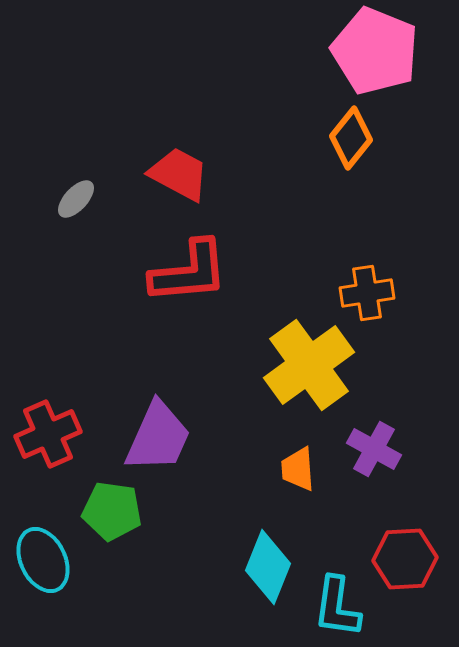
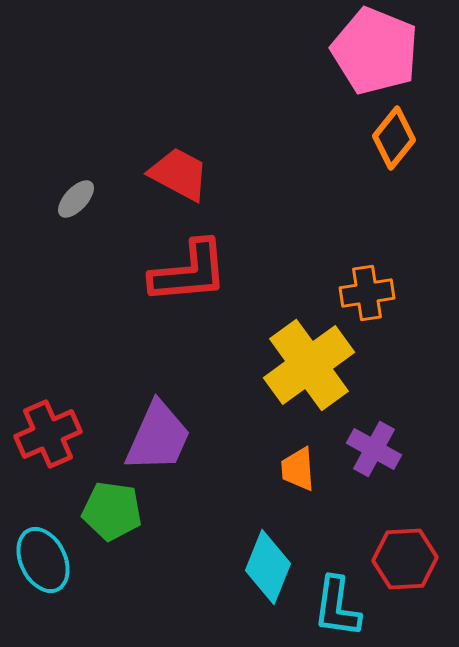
orange diamond: moved 43 px right
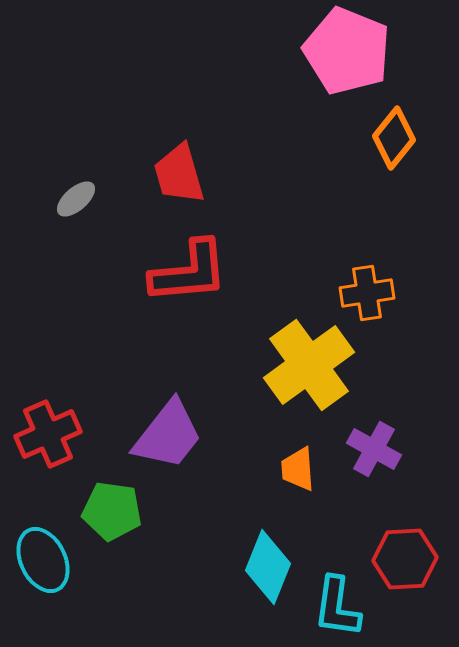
pink pentagon: moved 28 px left
red trapezoid: rotated 134 degrees counterclockwise
gray ellipse: rotated 6 degrees clockwise
purple trapezoid: moved 10 px right, 2 px up; rotated 14 degrees clockwise
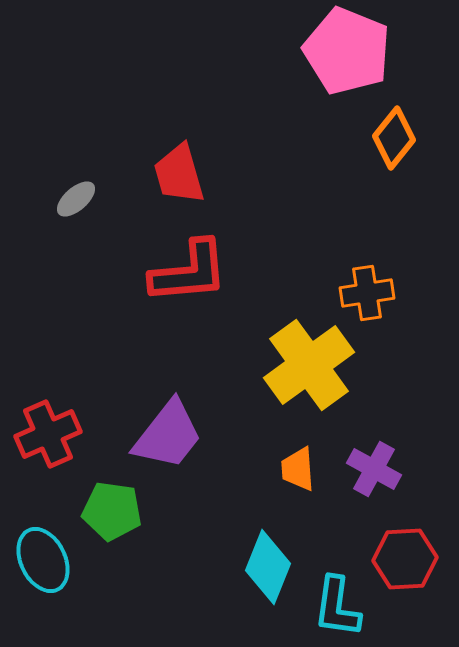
purple cross: moved 20 px down
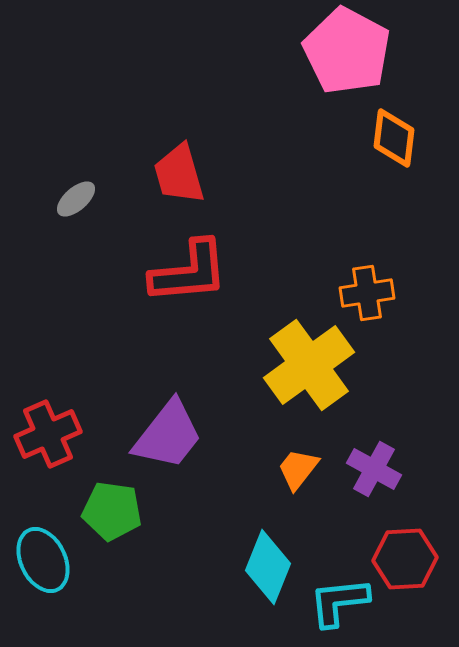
pink pentagon: rotated 6 degrees clockwise
orange diamond: rotated 32 degrees counterclockwise
orange trapezoid: rotated 42 degrees clockwise
cyan L-shape: moved 2 px right, 5 px up; rotated 76 degrees clockwise
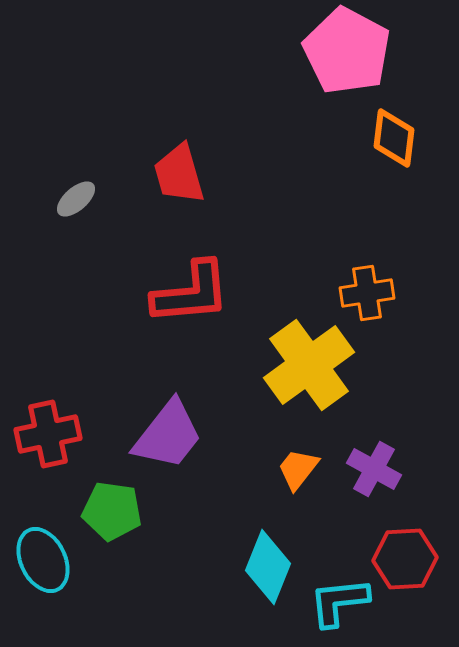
red L-shape: moved 2 px right, 21 px down
red cross: rotated 12 degrees clockwise
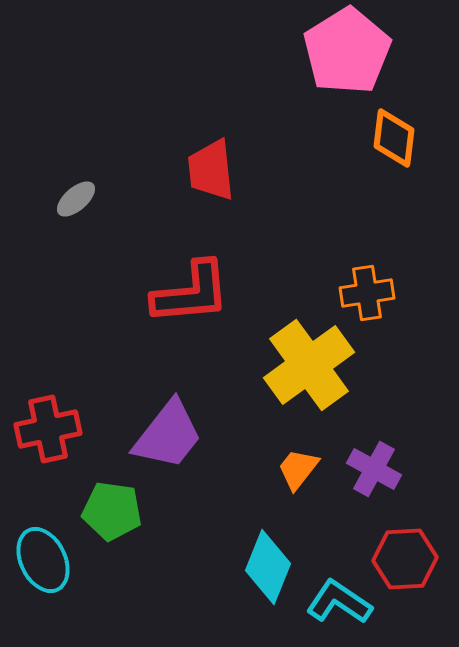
pink pentagon: rotated 12 degrees clockwise
red trapezoid: moved 32 px right, 4 px up; rotated 10 degrees clockwise
red cross: moved 5 px up
cyan L-shape: rotated 40 degrees clockwise
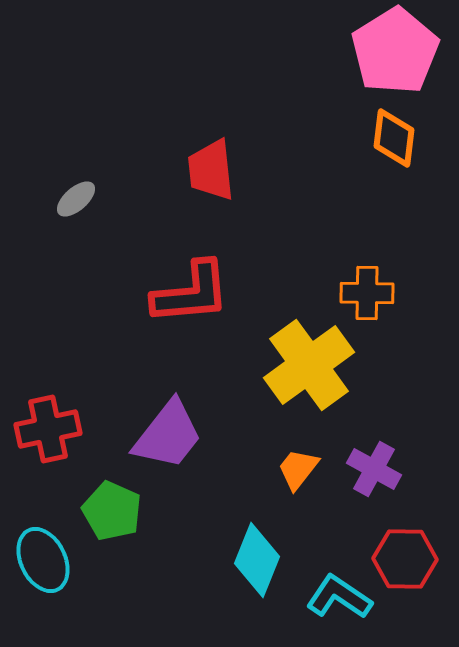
pink pentagon: moved 48 px right
orange cross: rotated 10 degrees clockwise
green pentagon: rotated 16 degrees clockwise
red hexagon: rotated 4 degrees clockwise
cyan diamond: moved 11 px left, 7 px up
cyan L-shape: moved 5 px up
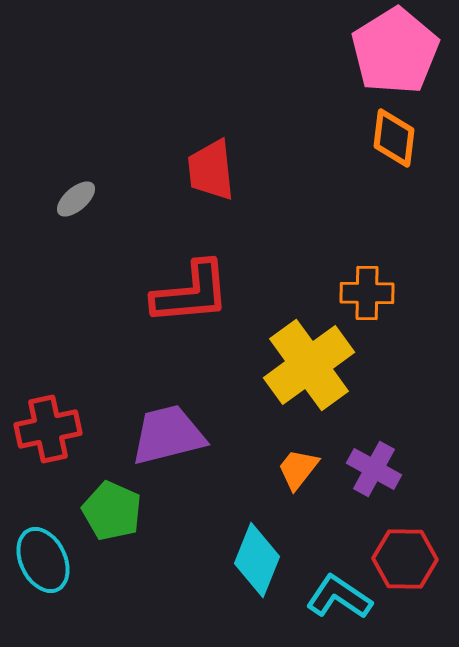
purple trapezoid: rotated 142 degrees counterclockwise
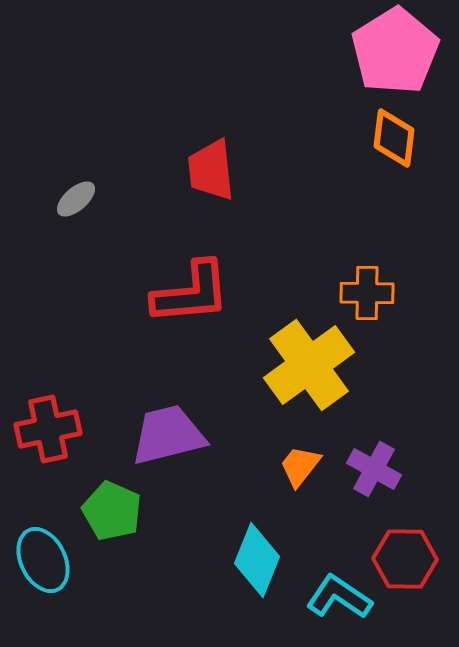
orange trapezoid: moved 2 px right, 3 px up
